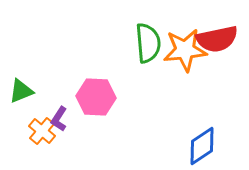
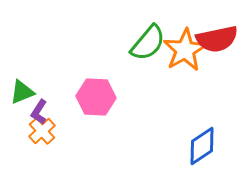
green semicircle: rotated 45 degrees clockwise
orange star: rotated 24 degrees counterclockwise
green triangle: moved 1 px right, 1 px down
purple L-shape: moved 20 px left, 7 px up
orange cross: rotated 8 degrees clockwise
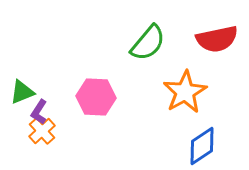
orange star: moved 42 px down
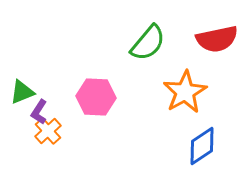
orange cross: moved 6 px right
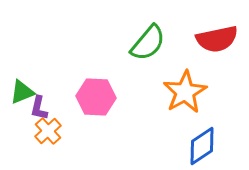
purple L-shape: moved 4 px up; rotated 20 degrees counterclockwise
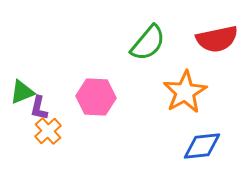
blue diamond: rotated 27 degrees clockwise
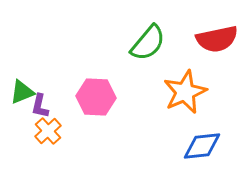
orange star: rotated 6 degrees clockwise
purple L-shape: moved 1 px right, 2 px up
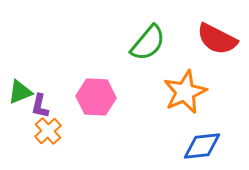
red semicircle: rotated 39 degrees clockwise
green triangle: moved 2 px left
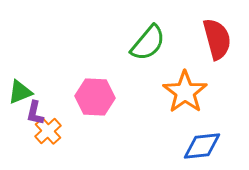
red semicircle: rotated 132 degrees counterclockwise
orange star: rotated 12 degrees counterclockwise
pink hexagon: moved 1 px left
purple L-shape: moved 5 px left, 7 px down
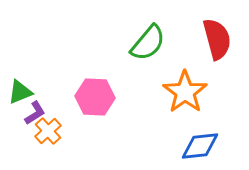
purple L-shape: rotated 135 degrees counterclockwise
blue diamond: moved 2 px left
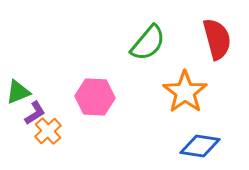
green triangle: moved 2 px left
blue diamond: rotated 15 degrees clockwise
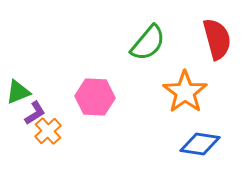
blue diamond: moved 2 px up
